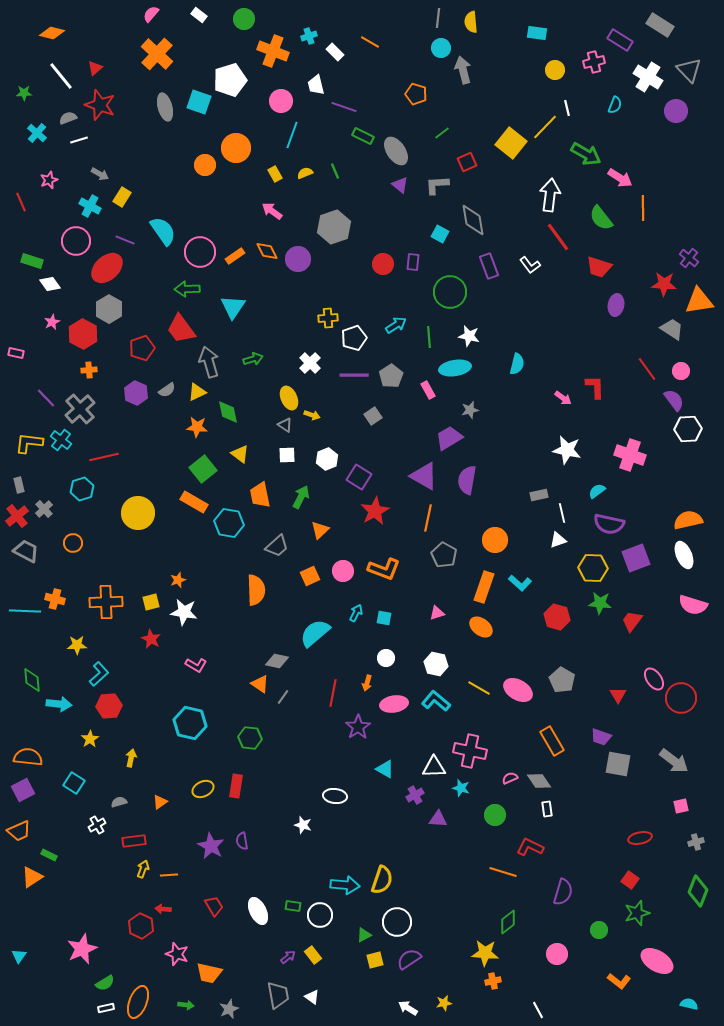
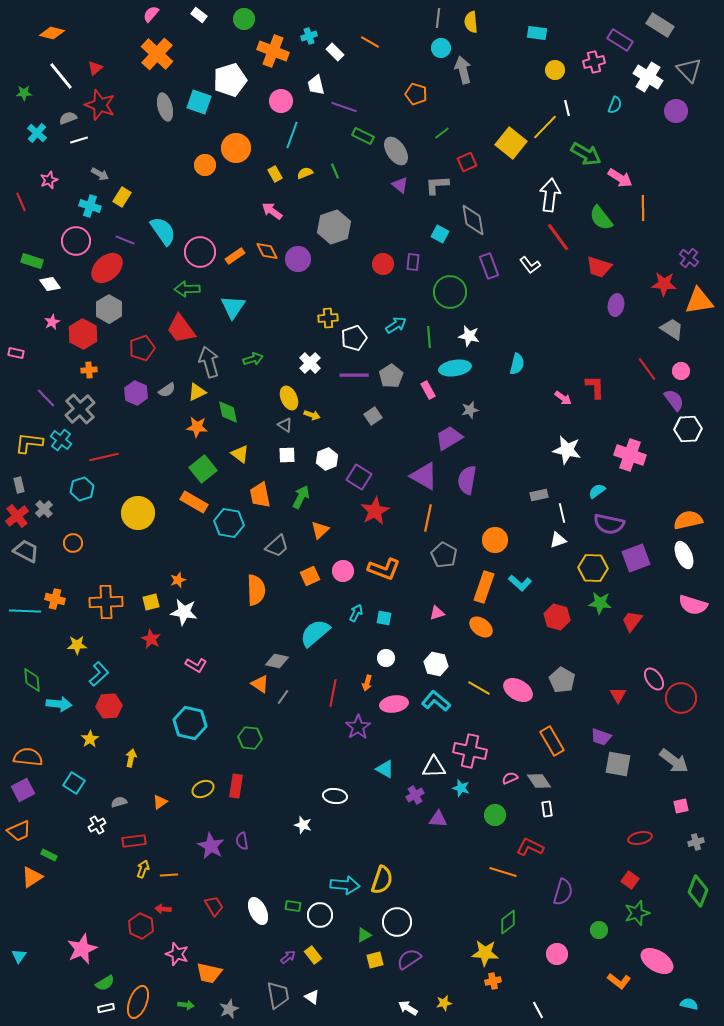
cyan cross at (90, 206): rotated 10 degrees counterclockwise
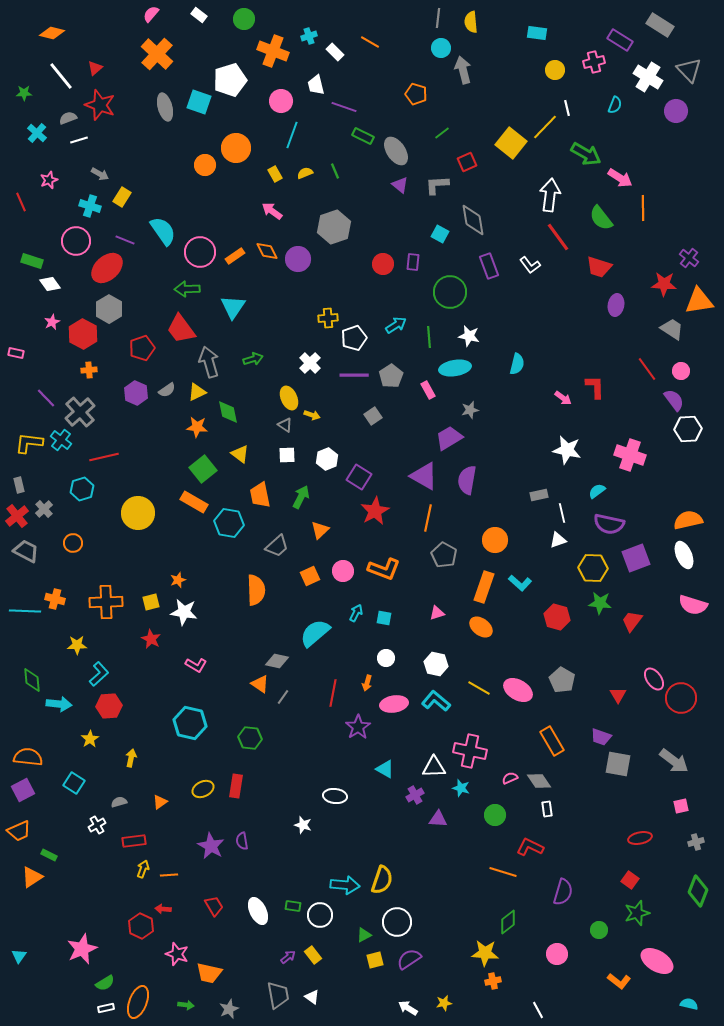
gray cross at (80, 409): moved 3 px down
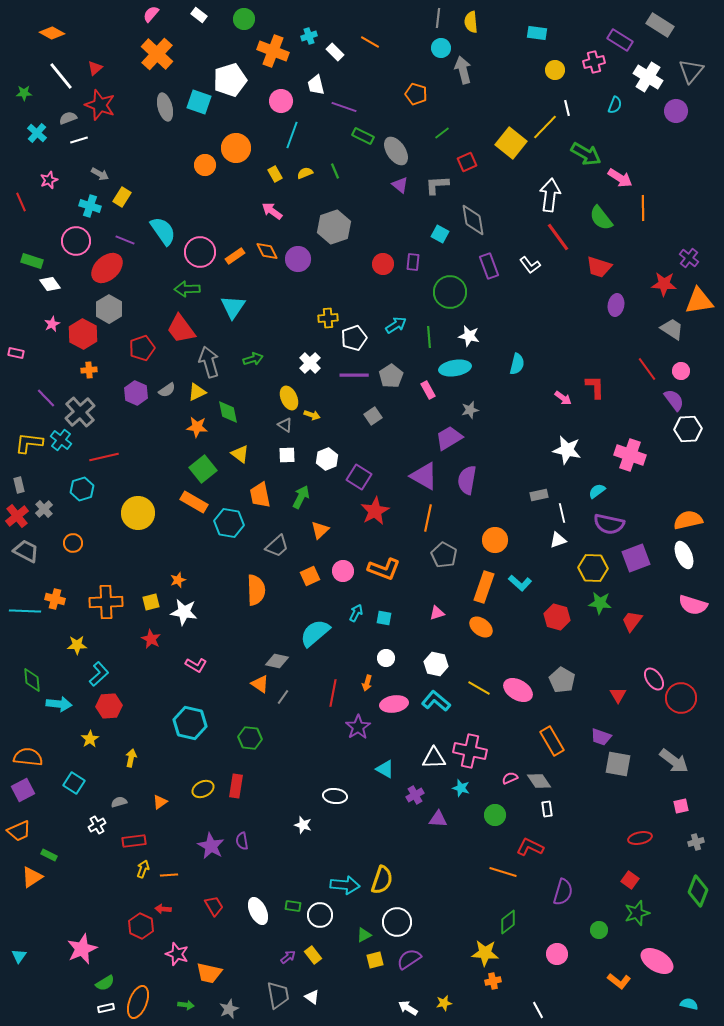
orange diamond at (52, 33): rotated 15 degrees clockwise
gray triangle at (689, 70): moved 2 px right, 1 px down; rotated 24 degrees clockwise
pink star at (52, 322): moved 2 px down
white triangle at (434, 767): moved 9 px up
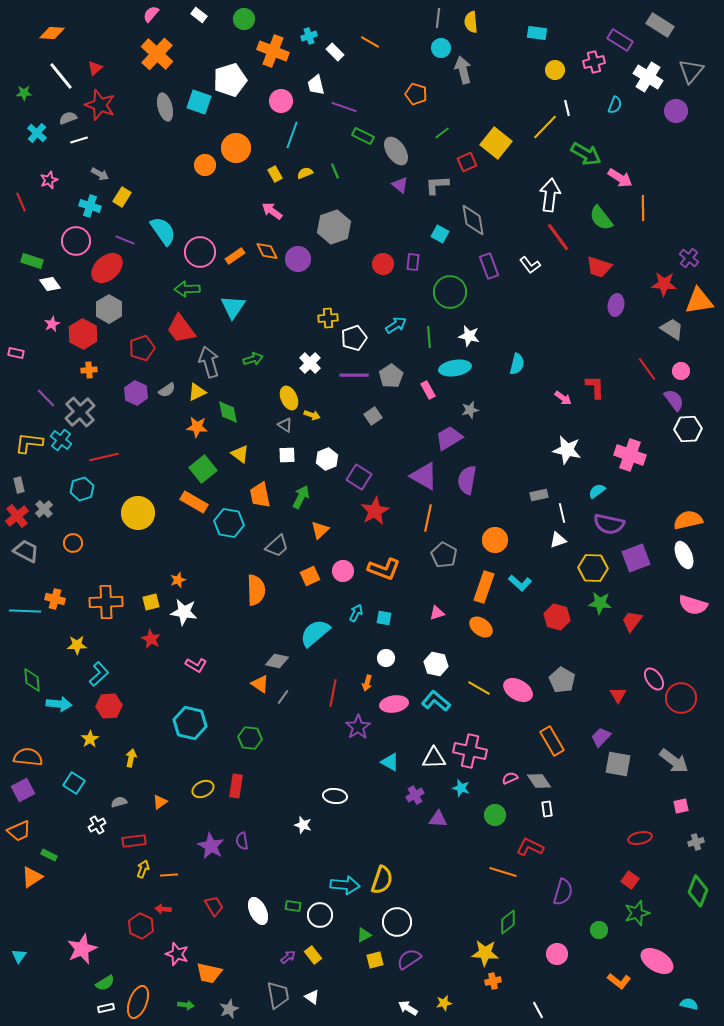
orange diamond at (52, 33): rotated 25 degrees counterclockwise
yellow square at (511, 143): moved 15 px left
purple trapezoid at (601, 737): rotated 115 degrees clockwise
cyan triangle at (385, 769): moved 5 px right, 7 px up
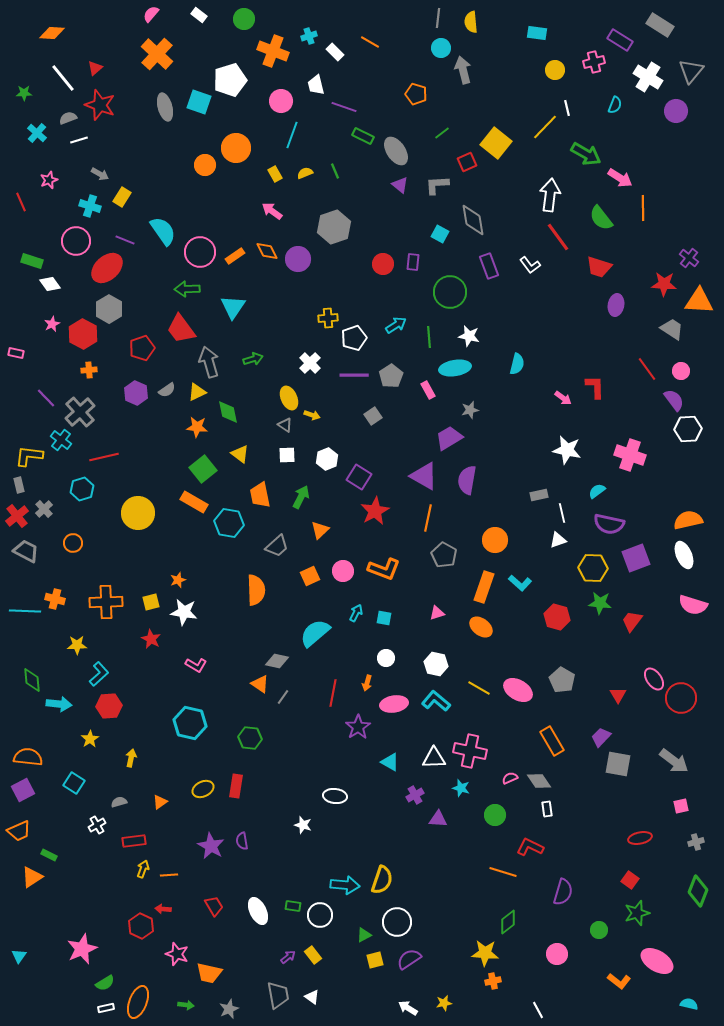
white line at (61, 76): moved 2 px right, 2 px down
orange triangle at (699, 301): rotated 12 degrees clockwise
yellow L-shape at (29, 443): moved 13 px down
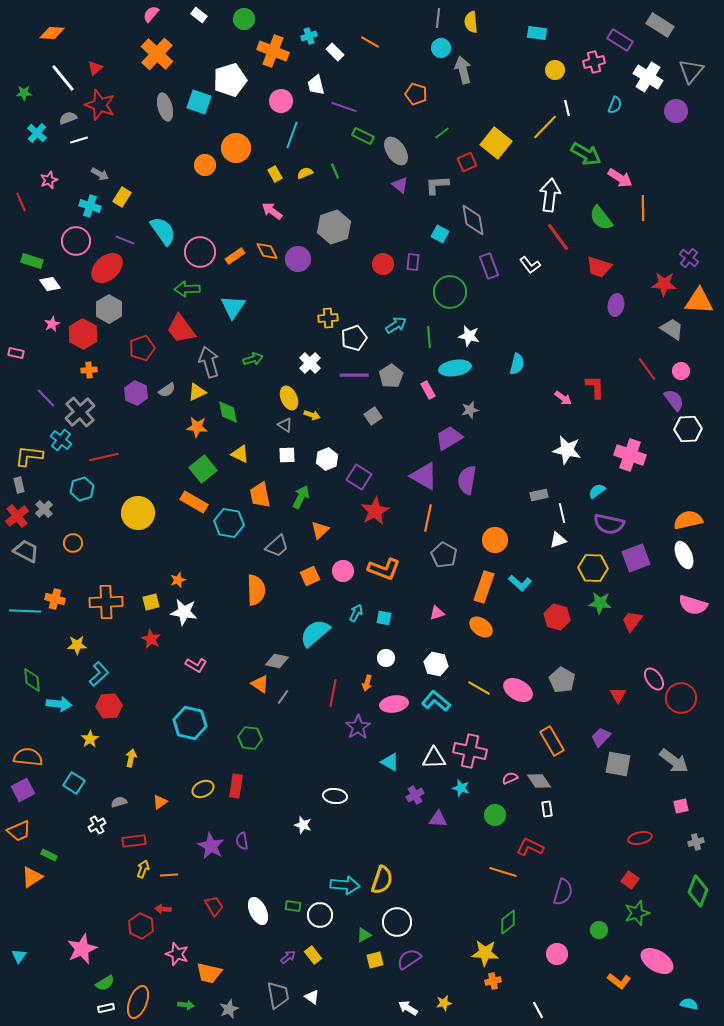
yellow triangle at (240, 454): rotated 12 degrees counterclockwise
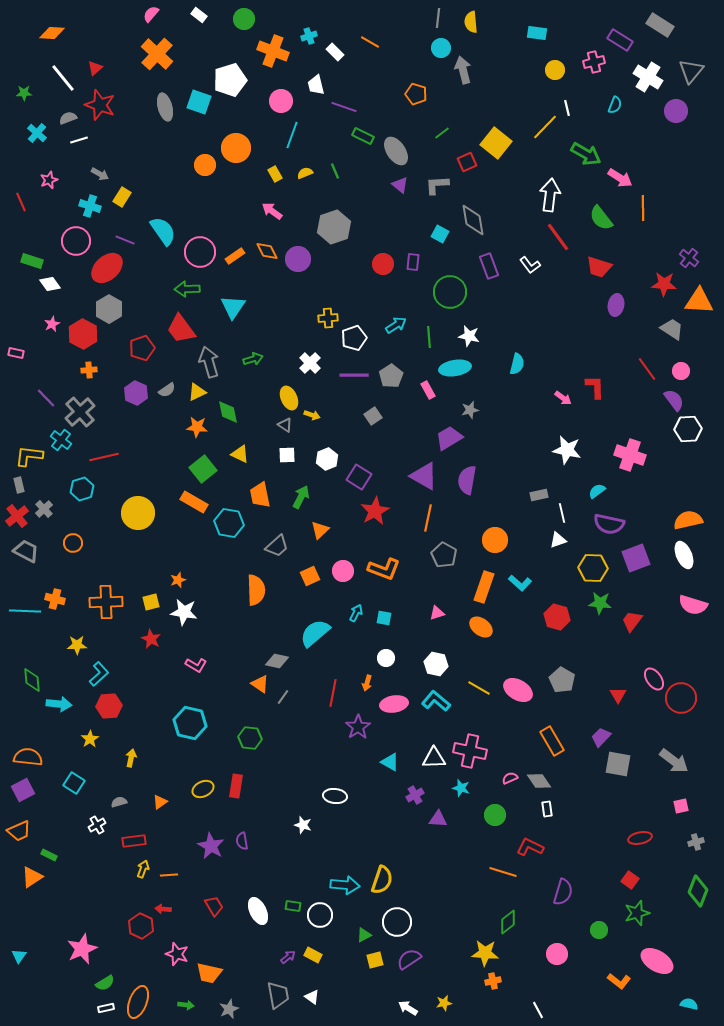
yellow rectangle at (313, 955): rotated 24 degrees counterclockwise
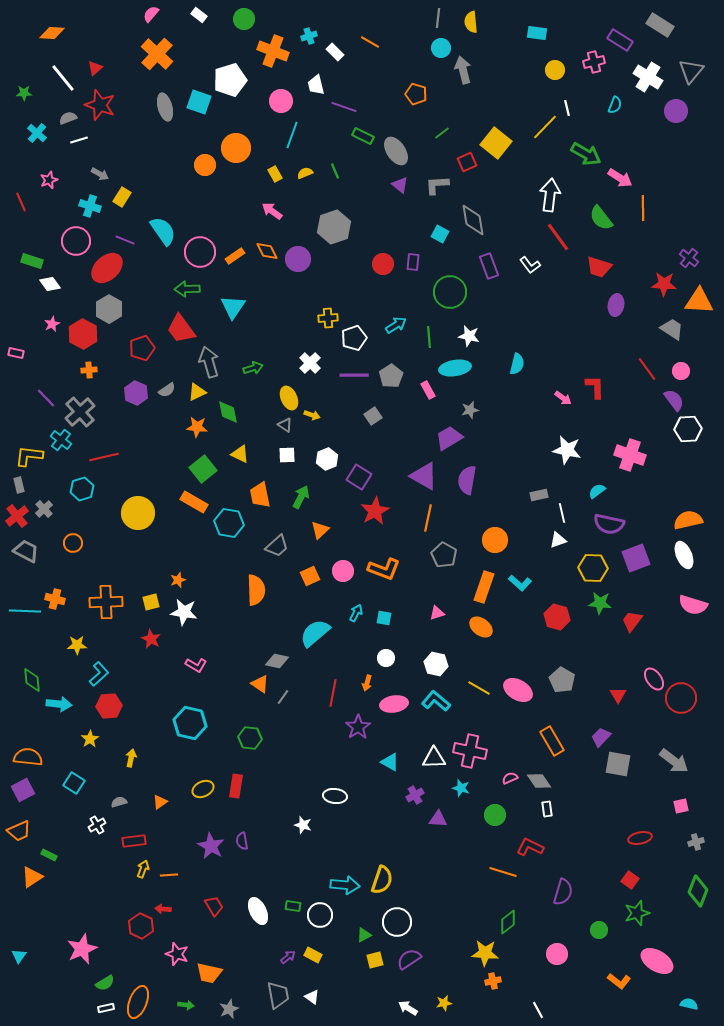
green arrow at (253, 359): moved 9 px down
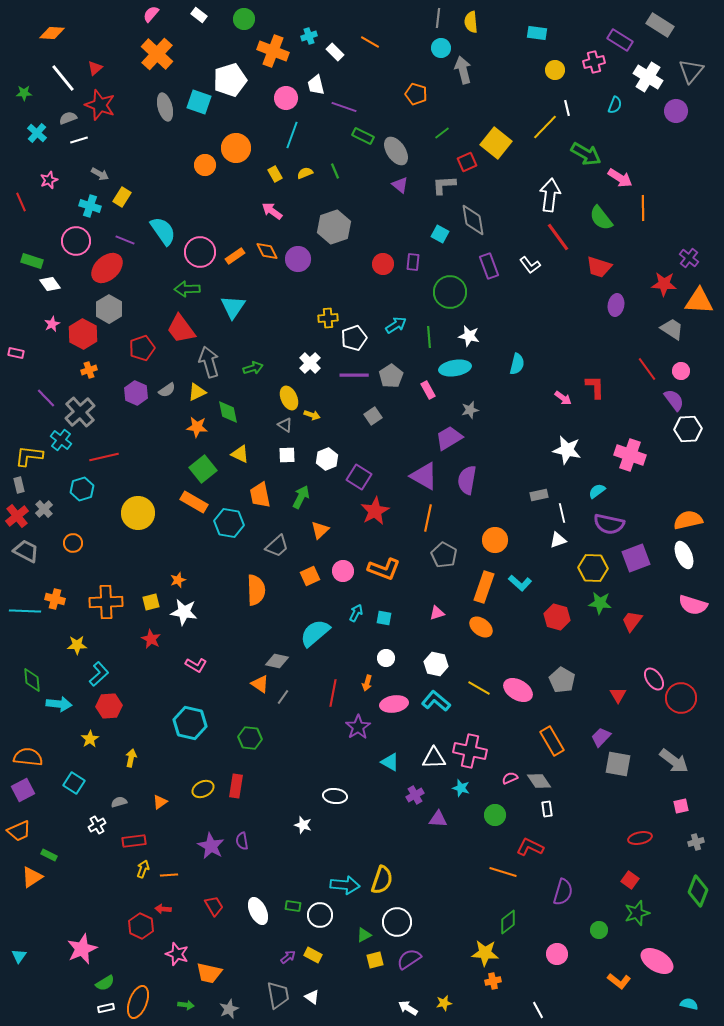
pink circle at (281, 101): moved 5 px right, 3 px up
gray L-shape at (437, 185): moved 7 px right
orange cross at (89, 370): rotated 14 degrees counterclockwise
